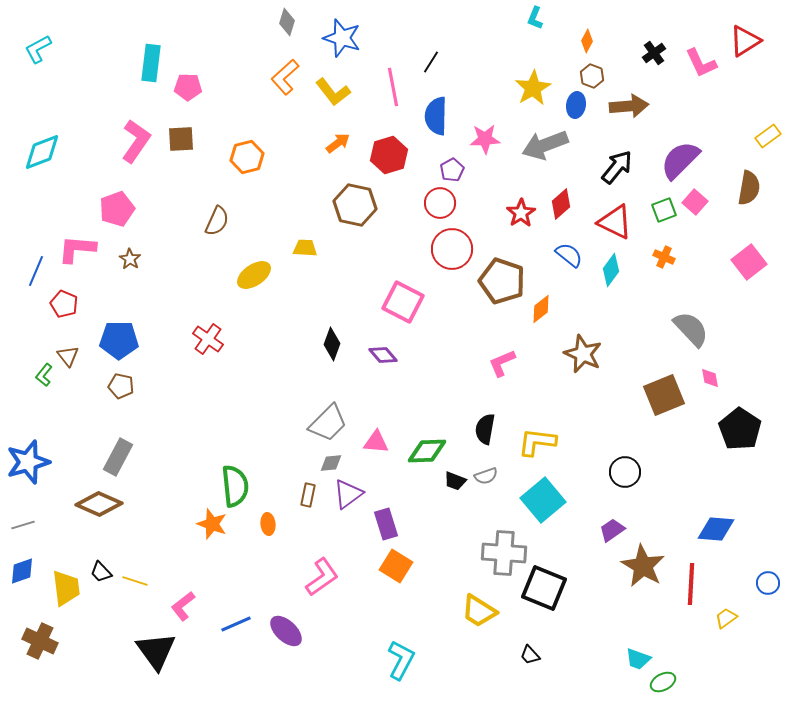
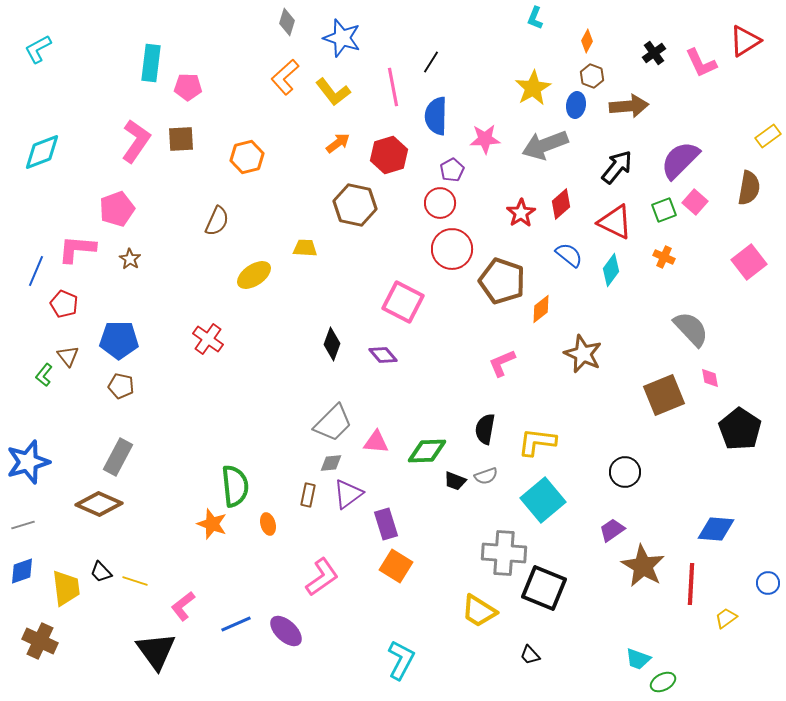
gray trapezoid at (328, 423): moved 5 px right
orange ellipse at (268, 524): rotated 10 degrees counterclockwise
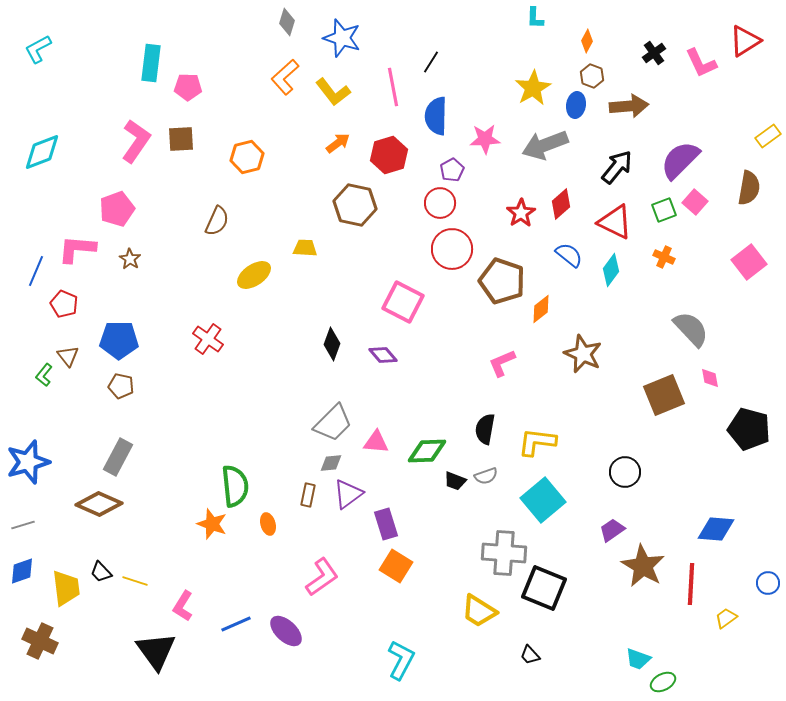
cyan L-shape at (535, 18): rotated 20 degrees counterclockwise
black pentagon at (740, 429): moved 9 px right; rotated 18 degrees counterclockwise
pink L-shape at (183, 606): rotated 20 degrees counterclockwise
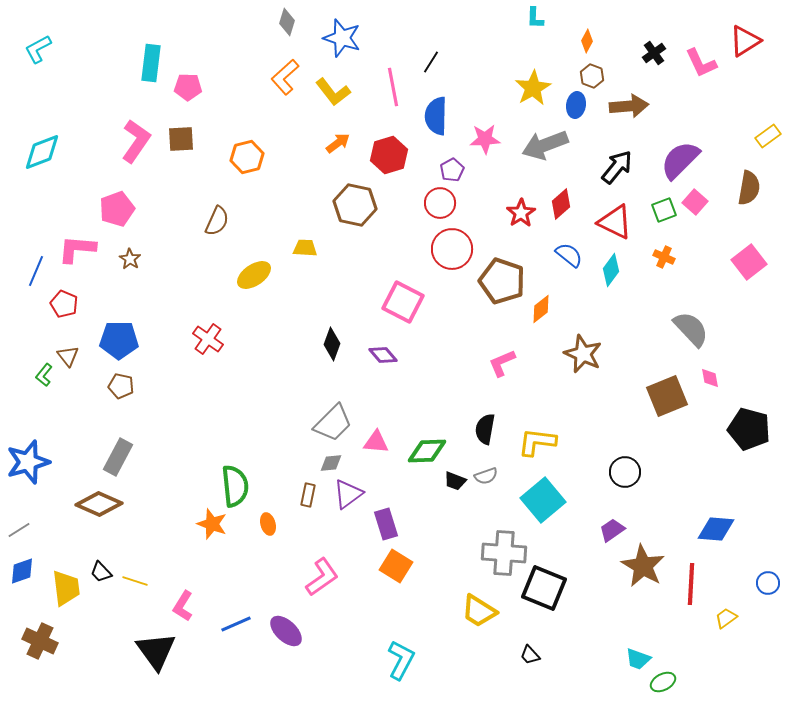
brown square at (664, 395): moved 3 px right, 1 px down
gray line at (23, 525): moved 4 px left, 5 px down; rotated 15 degrees counterclockwise
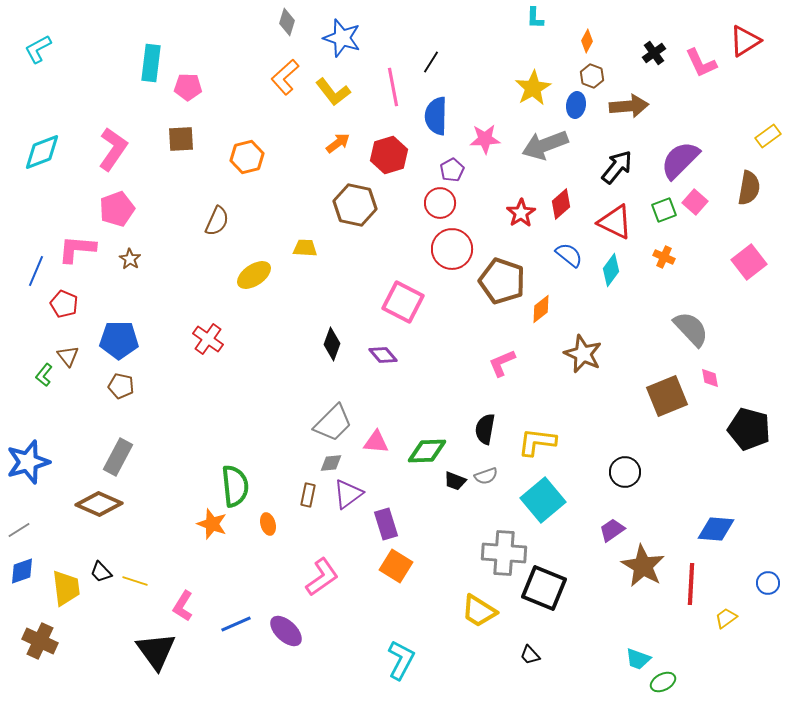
pink L-shape at (136, 141): moved 23 px left, 8 px down
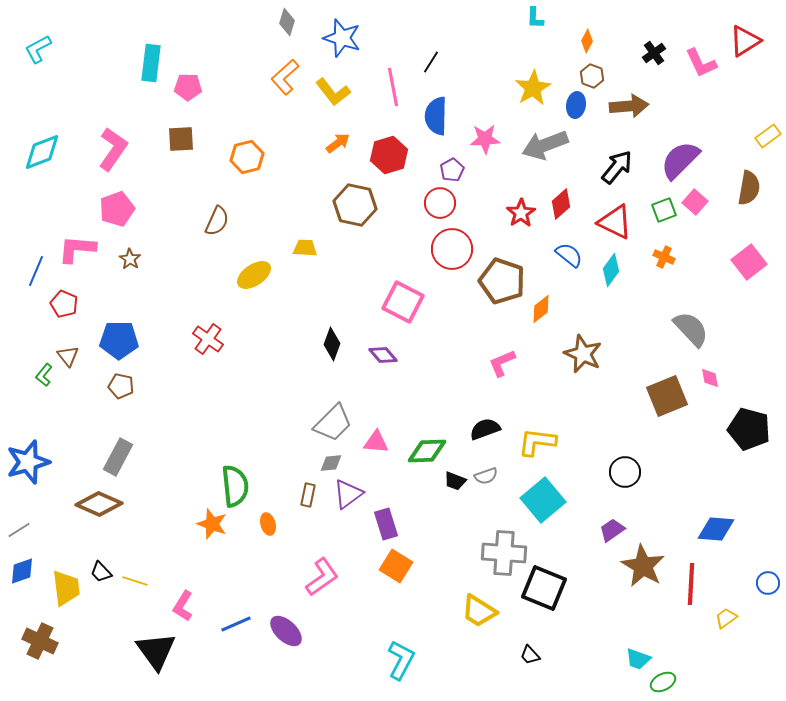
black semicircle at (485, 429): rotated 60 degrees clockwise
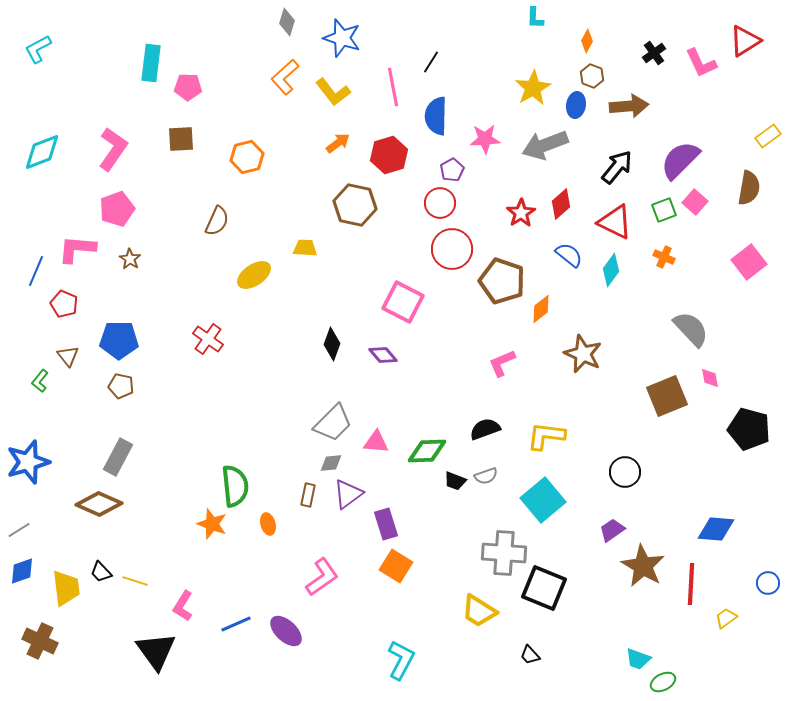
green L-shape at (44, 375): moved 4 px left, 6 px down
yellow L-shape at (537, 442): moved 9 px right, 6 px up
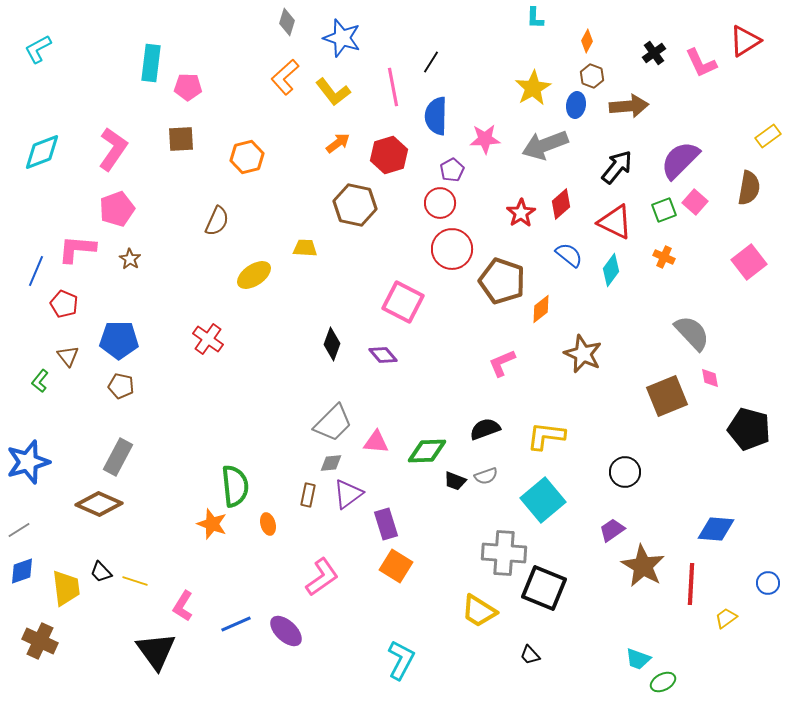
gray semicircle at (691, 329): moved 1 px right, 4 px down
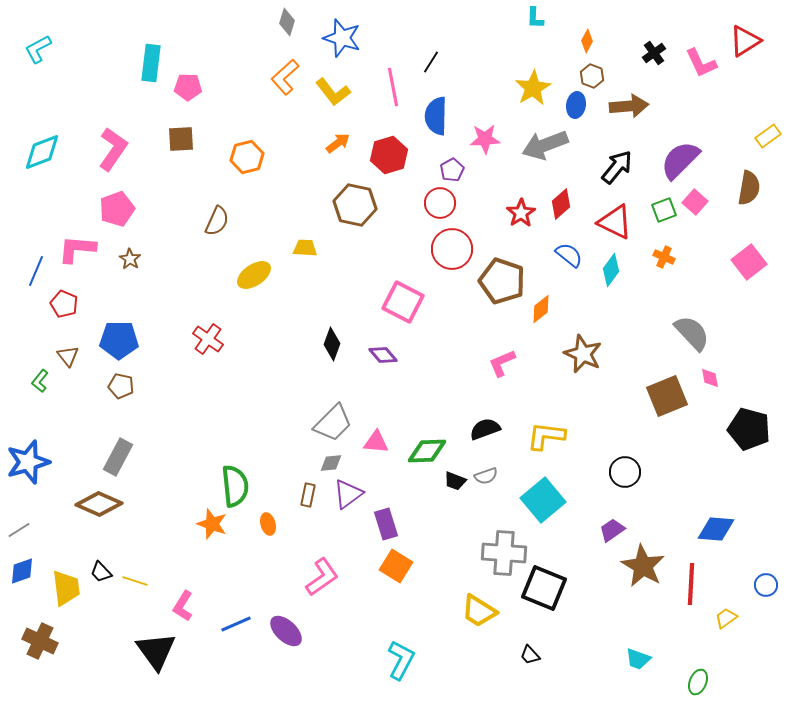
blue circle at (768, 583): moved 2 px left, 2 px down
green ellipse at (663, 682): moved 35 px right; rotated 40 degrees counterclockwise
